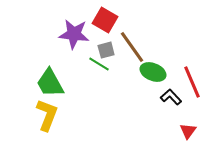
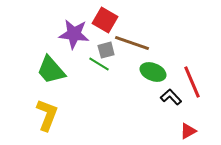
brown line: moved 4 px up; rotated 36 degrees counterclockwise
green trapezoid: moved 1 px right, 13 px up; rotated 12 degrees counterclockwise
red triangle: rotated 24 degrees clockwise
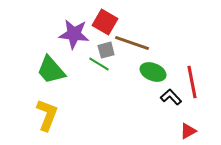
red square: moved 2 px down
red line: rotated 12 degrees clockwise
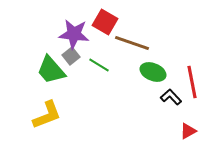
gray square: moved 35 px left, 6 px down; rotated 24 degrees counterclockwise
green line: moved 1 px down
yellow L-shape: rotated 48 degrees clockwise
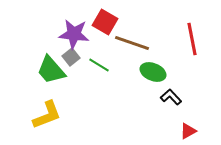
gray square: moved 1 px down
red line: moved 43 px up
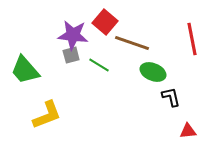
red square: rotated 10 degrees clockwise
purple star: moved 1 px left, 1 px down
gray square: moved 2 px up; rotated 24 degrees clockwise
green trapezoid: moved 26 px left
black L-shape: rotated 30 degrees clockwise
red triangle: rotated 24 degrees clockwise
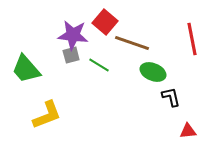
green trapezoid: moved 1 px right, 1 px up
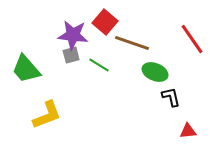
red line: rotated 24 degrees counterclockwise
green ellipse: moved 2 px right
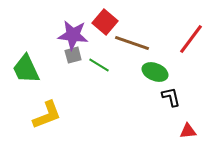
red line: moved 1 px left; rotated 72 degrees clockwise
gray square: moved 2 px right
green trapezoid: rotated 16 degrees clockwise
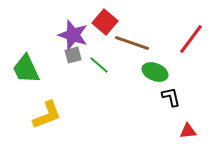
purple star: rotated 12 degrees clockwise
green line: rotated 10 degrees clockwise
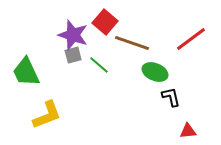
red line: rotated 16 degrees clockwise
green trapezoid: moved 3 px down
